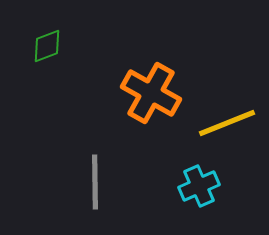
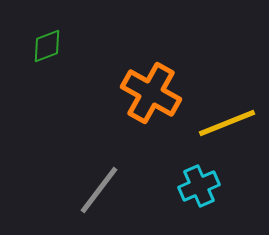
gray line: moved 4 px right, 8 px down; rotated 38 degrees clockwise
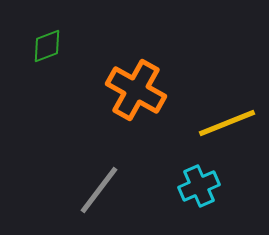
orange cross: moved 15 px left, 3 px up
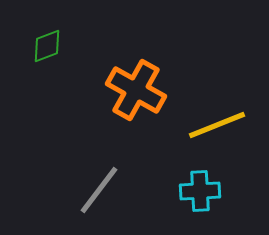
yellow line: moved 10 px left, 2 px down
cyan cross: moved 1 px right, 5 px down; rotated 21 degrees clockwise
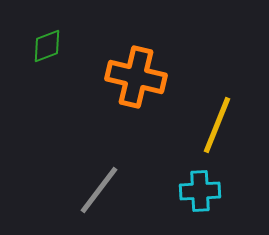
orange cross: moved 13 px up; rotated 16 degrees counterclockwise
yellow line: rotated 46 degrees counterclockwise
